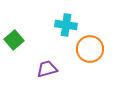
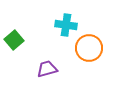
orange circle: moved 1 px left, 1 px up
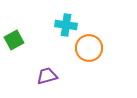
green square: rotated 12 degrees clockwise
purple trapezoid: moved 7 px down
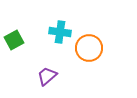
cyan cross: moved 6 px left, 7 px down
purple trapezoid: rotated 25 degrees counterclockwise
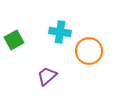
orange circle: moved 3 px down
